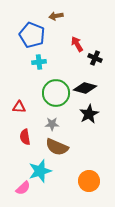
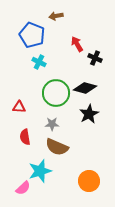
cyan cross: rotated 32 degrees clockwise
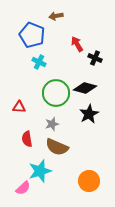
gray star: rotated 16 degrees counterclockwise
red semicircle: moved 2 px right, 2 px down
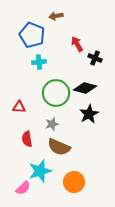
cyan cross: rotated 32 degrees counterclockwise
brown semicircle: moved 2 px right
orange circle: moved 15 px left, 1 px down
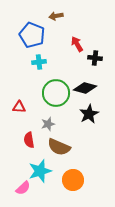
black cross: rotated 16 degrees counterclockwise
gray star: moved 4 px left
red semicircle: moved 2 px right, 1 px down
orange circle: moved 1 px left, 2 px up
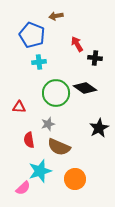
black diamond: rotated 20 degrees clockwise
black star: moved 10 px right, 14 px down
orange circle: moved 2 px right, 1 px up
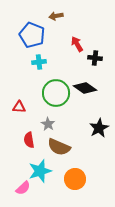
gray star: rotated 24 degrees counterclockwise
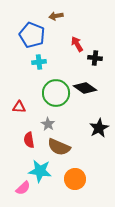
cyan star: rotated 25 degrees clockwise
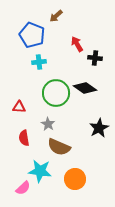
brown arrow: rotated 32 degrees counterclockwise
red semicircle: moved 5 px left, 2 px up
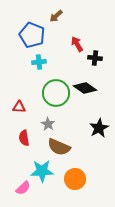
cyan star: moved 2 px right; rotated 10 degrees counterclockwise
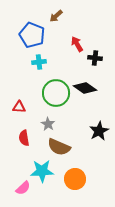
black star: moved 3 px down
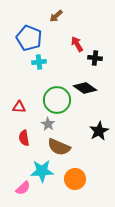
blue pentagon: moved 3 px left, 3 px down
green circle: moved 1 px right, 7 px down
